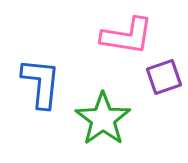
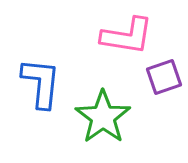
green star: moved 2 px up
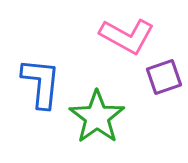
pink L-shape: rotated 20 degrees clockwise
green star: moved 6 px left
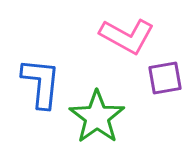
purple square: moved 1 px right, 1 px down; rotated 9 degrees clockwise
